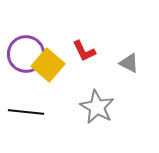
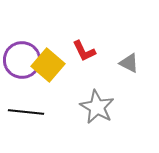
purple circle: moved 4 px left, 6 px down
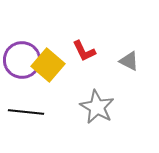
gray triangle: moved 2 px up
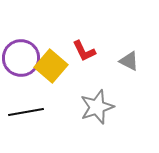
purple circle: moved 1 px left, 2 px up
yellow square: moved 3 px right, 1 px down
gray star: rotated 24 degrees clockwise
black line: rotated 16 degrees counterclockwise
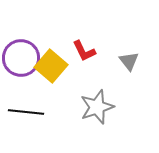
gray triangle: rotated 25 degrees clockwise
black line: rotated 16 degrees clockwise
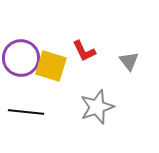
yellow square: rotated 24 degrees counterclockwise
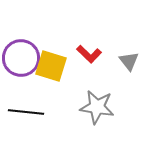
red L-shape: moved 5 px right, 3 px down; rotated 20 degrees counterclockwise
gray star: rotated 28 degrees clockwise
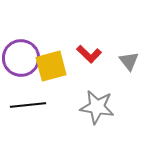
yellow square: rotated 32 degrees counterclockwise
black line: moved 2 px right, 7 px up; rotated 12 degrees counterclockwise
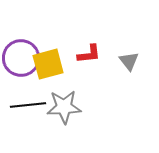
red L-shape: rotated 50 degrees counterclockwise
yellow square: moved 3 px left, 2 px up
gray star: moved 33 px left; rotated 12 degrees counterclockwise
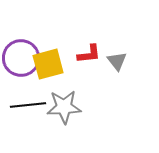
gray triangle: moved 12 px left
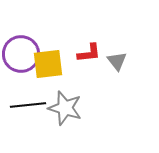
red L-shape: moved 1 px up
purple circle: moved 4 px up
yellow square: rotated 8 degrees clockwise
gray star: moved 1 px right, 1 px down; rotated 20 degrees clockwise
